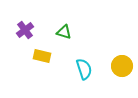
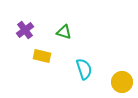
yellow circle: moved 16 px down
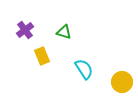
yellow rectangle: rotated 54 degrees clockwise
cyan semicircle: rotated 15 degrees counterclockwise
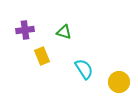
purple cross: rotated 30 degrees clockwise
yellow circle: moved 3 px left
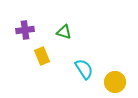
yellow circle: moved 4 px left
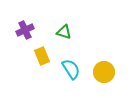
purple cross: rotated 18 degrees counterclockwise
cyan semicircle: moved 13 px left
yellow circle: moved 11 px left, 10 px up
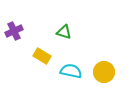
purple cross: moved 11 px left, 1 px down
yellow rectangle: rotated 36 degrees counterclockwise
cyan semicircle: moved 2 px down; rotated 45 degrees counterclockwise
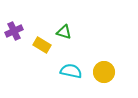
yellow rectangle: moved 11 px up
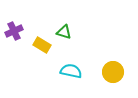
yellow circle: moved 9 px right
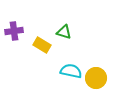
purple cross: rotated 18 degrees clockwise
yellow circle: moved 17 px left, 6 px down
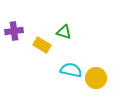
cyan semicircle: moved 1 px up
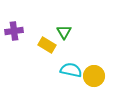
green triangle: rotated 42 degrees clockwise
yellow rectangle: moved 5 px right
yellow circle: moved 2 px left, 2 px up
